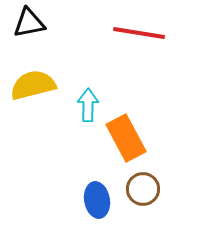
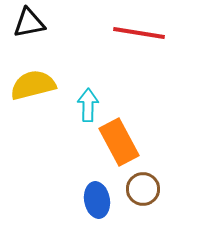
orange rectangle: moved 7 px left, 4 px down
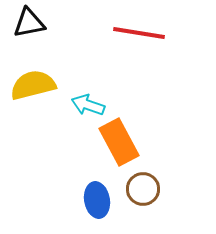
cyan arrow: rotated 72 degrees counterclockwise
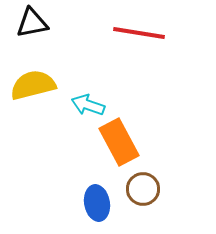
black triangle: moved 3 px right
blue ellipse: moved 3 px down
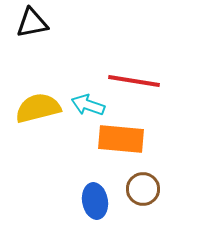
red line: moved 5 px left, 48 px down
yellow semicircle: moved 5 px right, 23 px down
orange rectangle: moved 2 px right, 3 px up; rotated 57 degrees counterclockwise
blue ellipse: moved 2 px left, 2 px up
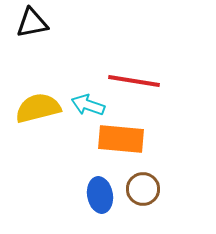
blue ellipse: moved 5 px right, 6 px up
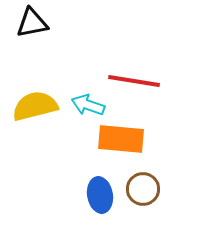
yellow semicircle: moved 3 px left, 2 px up
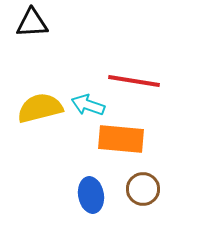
black triangle: rotated 8 degrees clockwise
yellow semicircle: moved 5 px right, 2 px down
blue ellipse: moved 9 px left
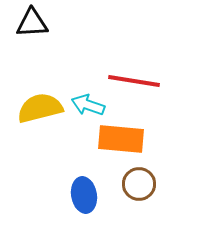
brown circle: moved 4 px left, 5 px up
blue ellipse: moved 7 px left
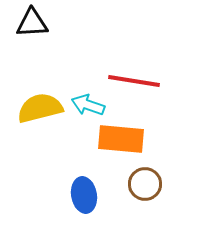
brown circle: moved 6 px right
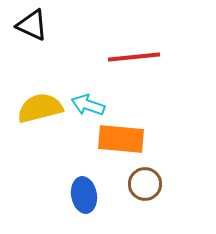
black triangle: moved 2 px down; rotated 28 degrees clockwise
red line: moved 24 px up; rotated 15 degrees counterclockwise
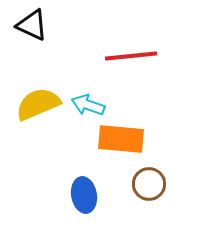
red line: moved 3 px left, 1 px up
yellow semicircle: moved 2 px left, 4 px up; rotated 9 degrees counterclockwise
brown circle: moved 4 px right
